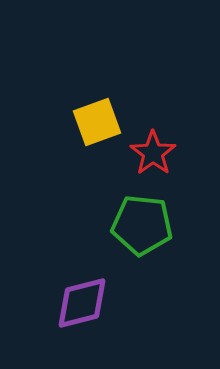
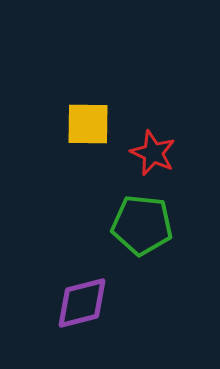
yellow square: moved 9 px left, 2 px down; rotated 21 degrees clockwise
red star: rotated 12 degrees counterclockwise
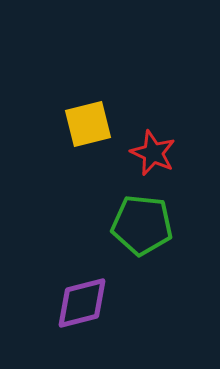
yellow square: rotated 15 degrees counterclockwise
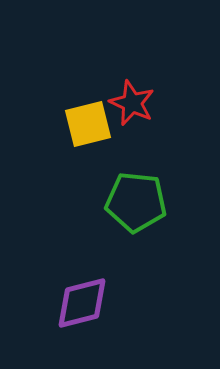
red star: moved 21 px left, 50 px up
green pentagon: moved 6 px left, 23 px up
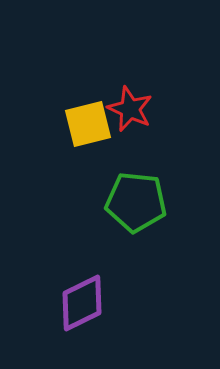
red star: moved 2 px left, 6 px down
purple diamond: rotated 12 degrees counterclockwise
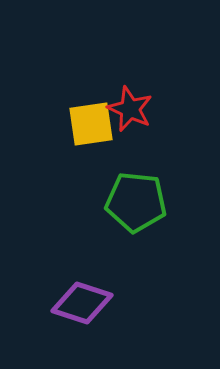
yellow square: moved 3 px right; rotated 6 degrees clockwise
purple diamond: rotated 44 degrees clockwise
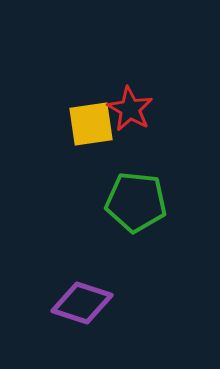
red star: rotated 6 degrees clockwise
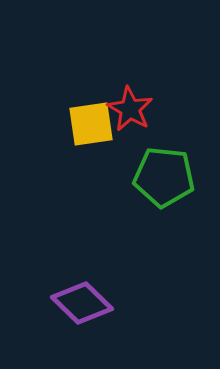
green pentagon: moved 28 px right, 25 px up
purple diamond: rotated 26 degrees clockwise
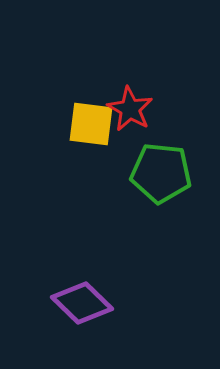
yellow square: rotated 15 degrees clockwise
green pentagon: moved 3 px left, 4 px up
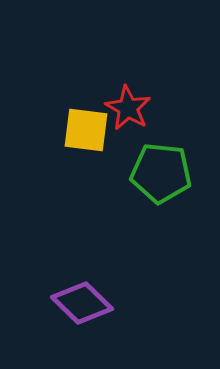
red star: moved 2 px left, 1 px up
yellow square: moved 5 px left, 6 px down
